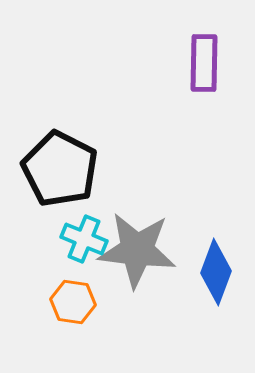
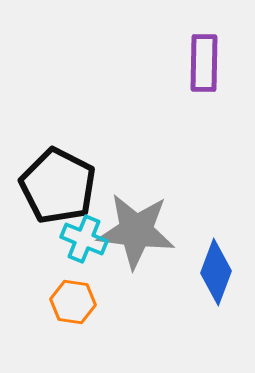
black pentagon: moved 2 px left, 17 px down
gray star: moved 1 px left, 19 px up
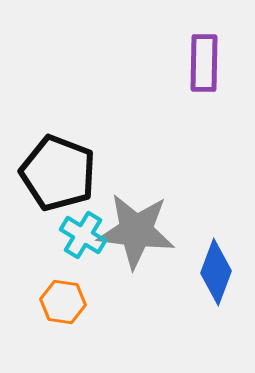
black pentagon: moved 13 px up; rotated 6 degrees counterclockwise
cyan cross: moved 1 px left, 4 px up; rotated 9 degrees clockwise
orange hexagon: moved 10 px left
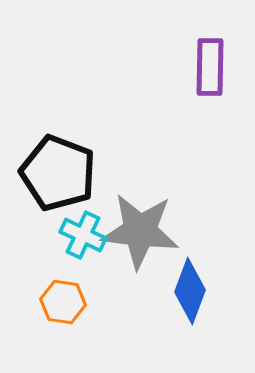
purple rectangle: moved 6 px right, 4 px down
gray star: moved 4 px right
cyan cross: rotated 6 degrees counterclockwise
blue diamond: moved 26 px left, 19 px down
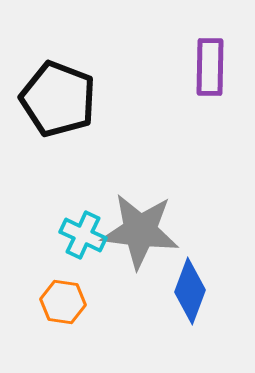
black pentagon: moved 74 px up
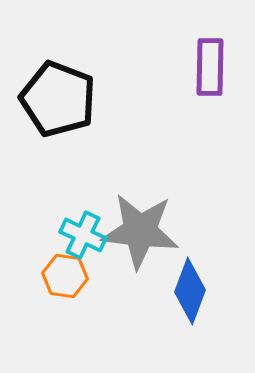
orange hexagon: moved 2 px right, 26 px up
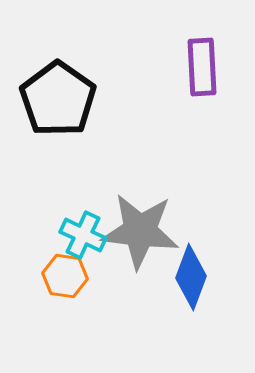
purple rectangle: moved 8 px left; rotated 4 degrees counterclockwise
black pentagon: rotated 14 degrees clockwise
blue diamond: moved 1 px right, 14 px up
